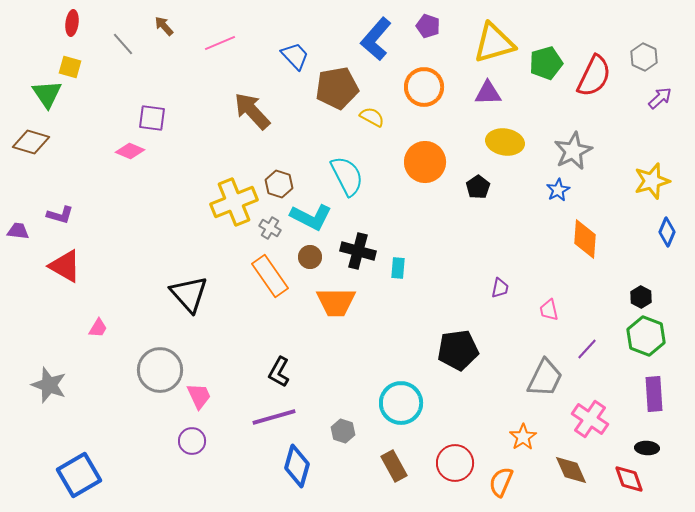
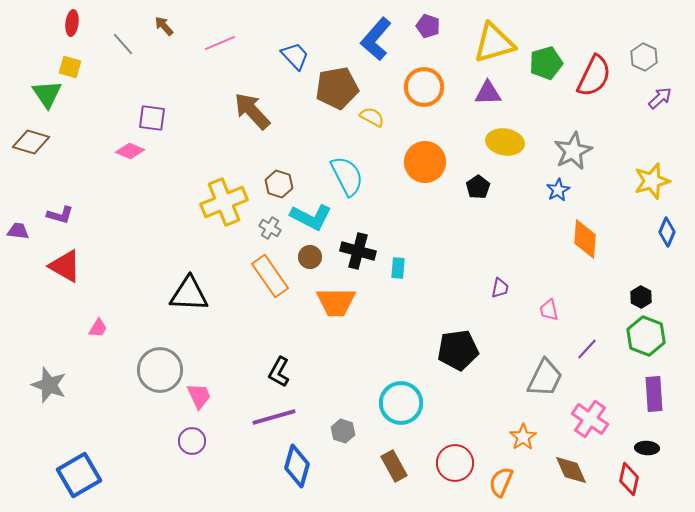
yellow cross at (234, 202): moved 10 px left
black triangle at (189, 294): rotated 45 degrees counterclockwise
red diamond at (629, 479): rotated 32 degrees clockwise
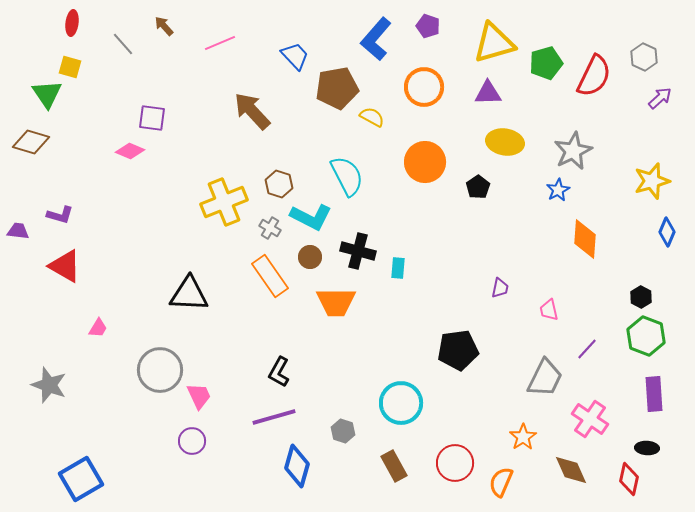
blue square at (79, 475): moved 2 px right, 4 px down
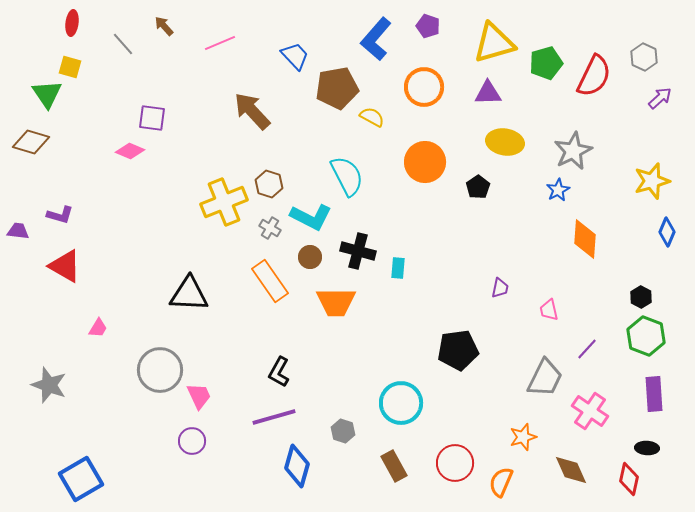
brown hexagon at (279, 184): moved 10 px left
orange rectangle at (270, 276): moved 5 px down
pink cross at (590, 419): moved 8 px up
orange star at (523, 437): rotated 16 degrees clockwise
